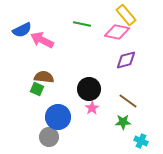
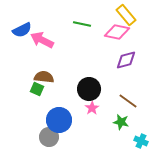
blue circle: moved 1 px right, 3 px down
green star: moved 2 px left; rotated 14 degrees clockwise
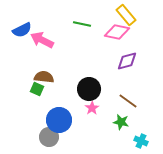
purple diamond: moved 1 px right, 1 px down
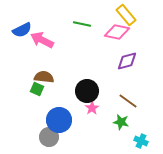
black circle: moved 2 px left, 2 px down
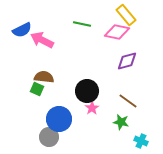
blue circle: moved 1 px up
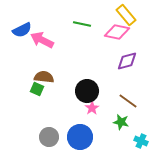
blue circle: moved 21 px right, 18 px down
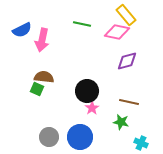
pink arrow: rotated 105 degrees counterclockwise
brown line: moved 1 px right, 1 px down; rotated 24 degrees counterclockwise
cyan cross: moved 2 px down
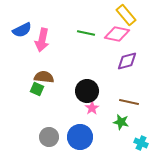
green line: moved 4 px right, 9 px down
pink diamond: moved 2 px down
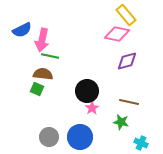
green line: moved 36 px left, 23 px down
brown semicircle: moved 1 px left, 3 px up
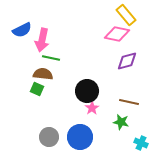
green line: moved 1 px right, 2 px down
